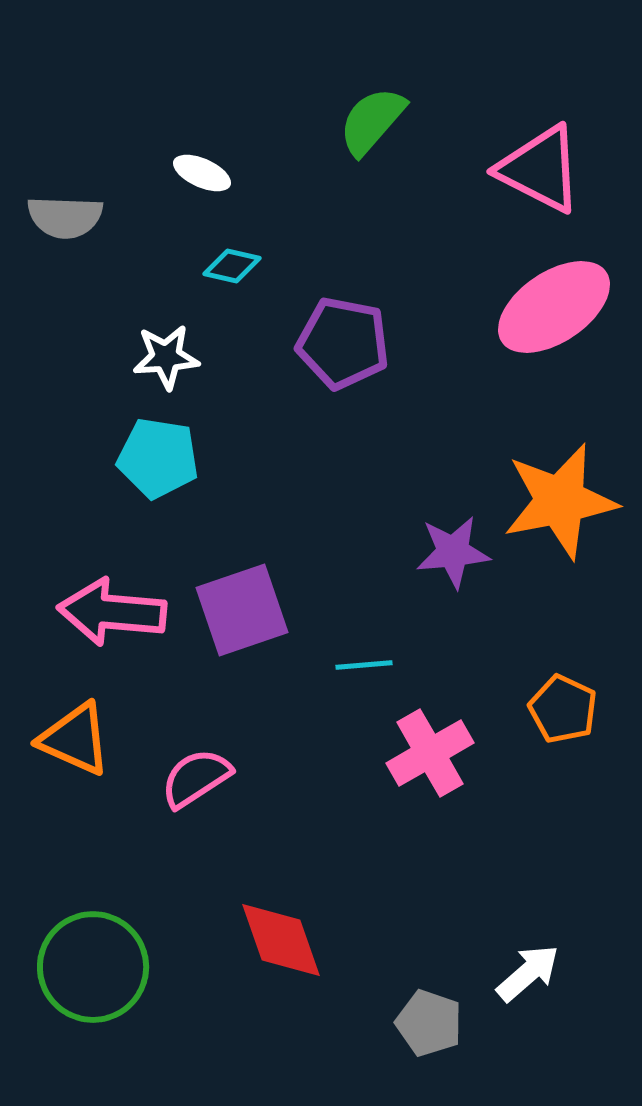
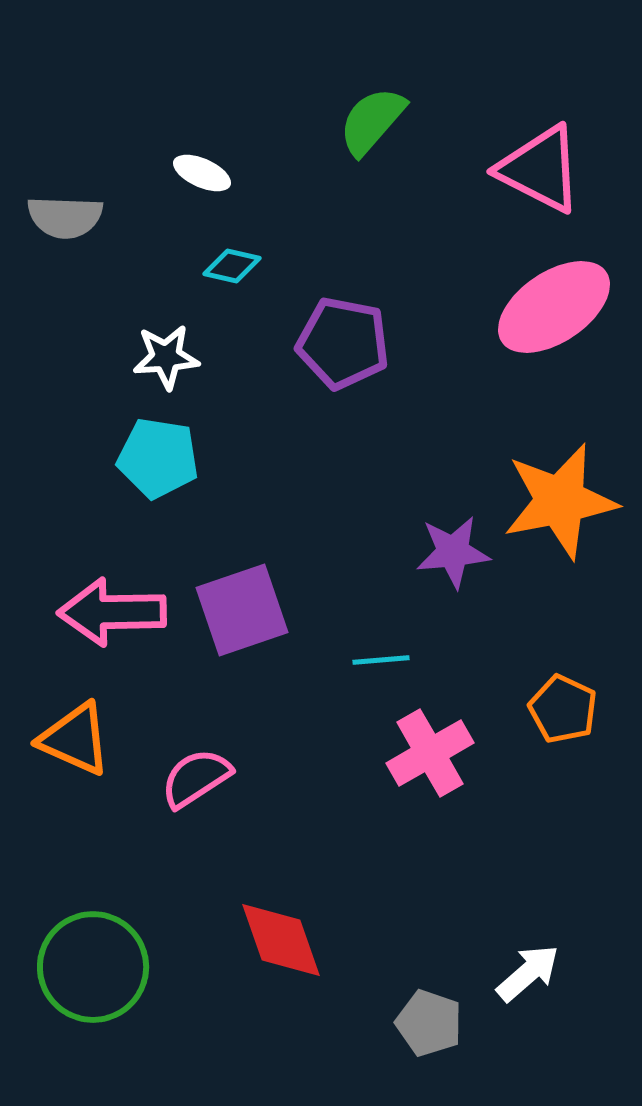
pink arrow: rotated 6 degrees counterclockwise
cyan line: moved 17 px right, 5 px up
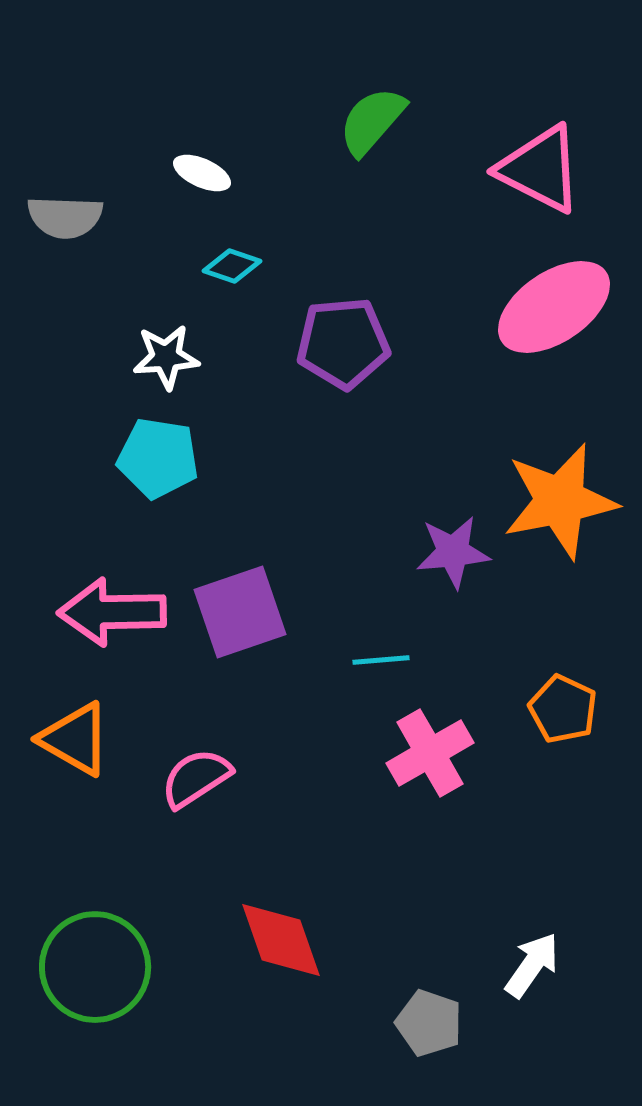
cyan diamond: rotated 6 degrees clockwise
purple pentagon: rotated 16 degrees counterclockwise
purple square: moved 2 px left, 2 px down
orange triangle: rotated 6 degrees clockwise
green circle: moved 2 px right
white arrow: moved 4 px right, 8 px up; rotated 14 degrees counterclockwise
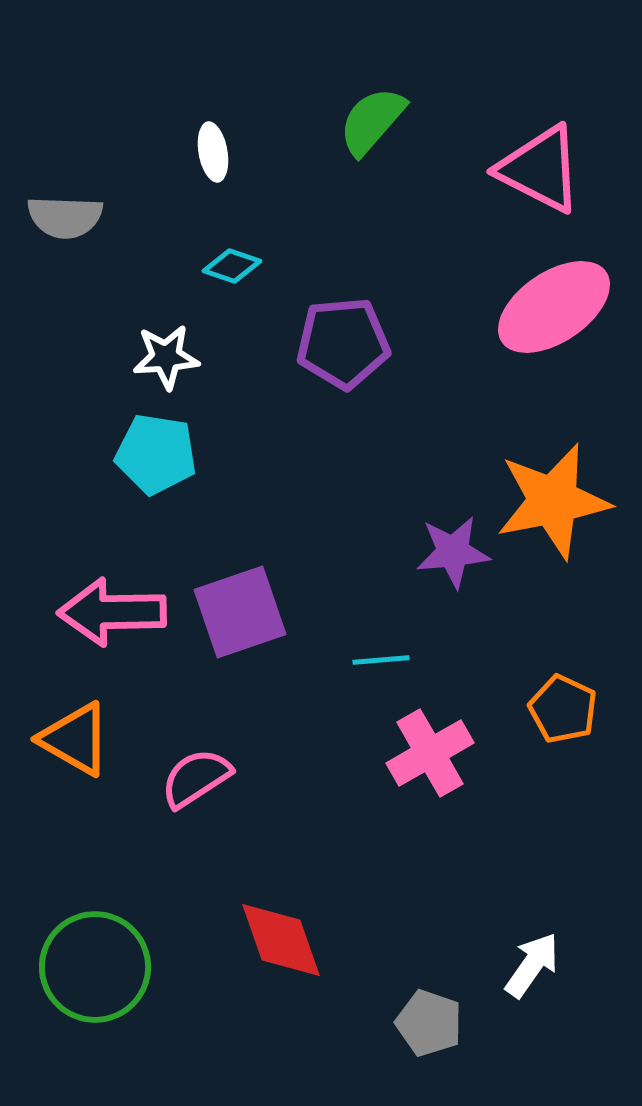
white ellipse: moved 11 px right, 21 px up; rotated 56 degrees clockwise
cyan pentagon: moved 2 px left, 4 px up
orange star: moved 7 px left
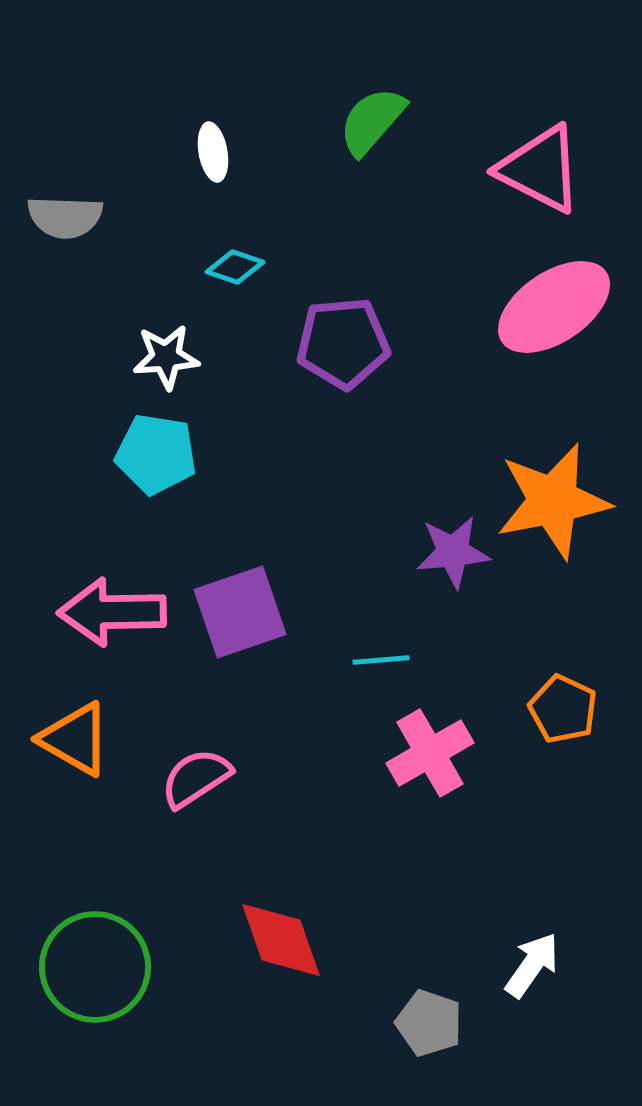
cyan diamond: moved 3 px right, 1 px down
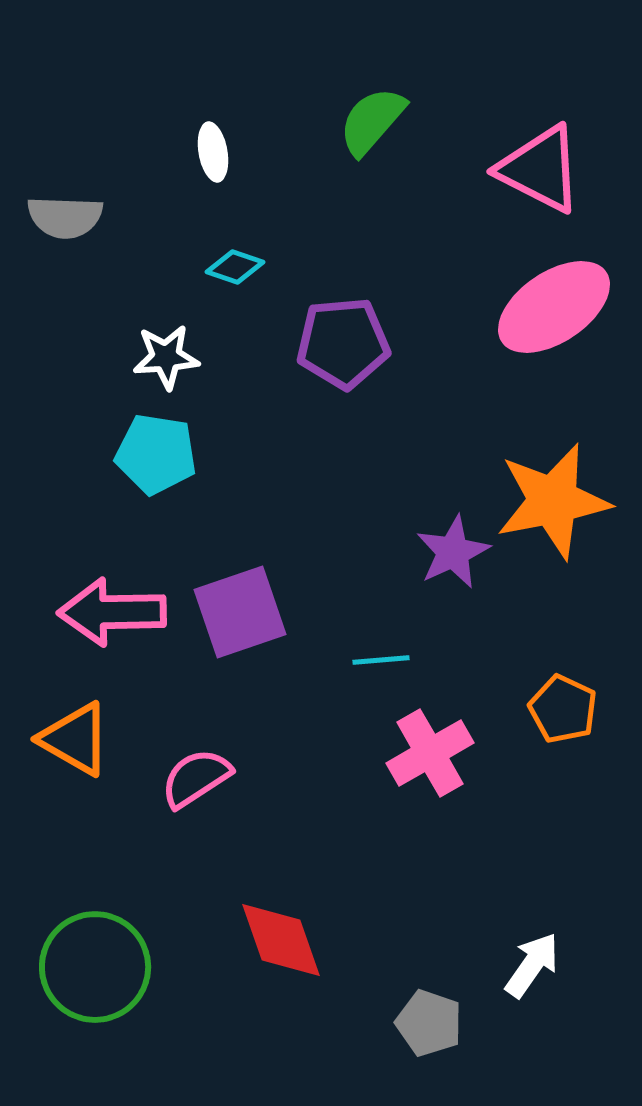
purple star: rotated 20 degrees counterclockwise
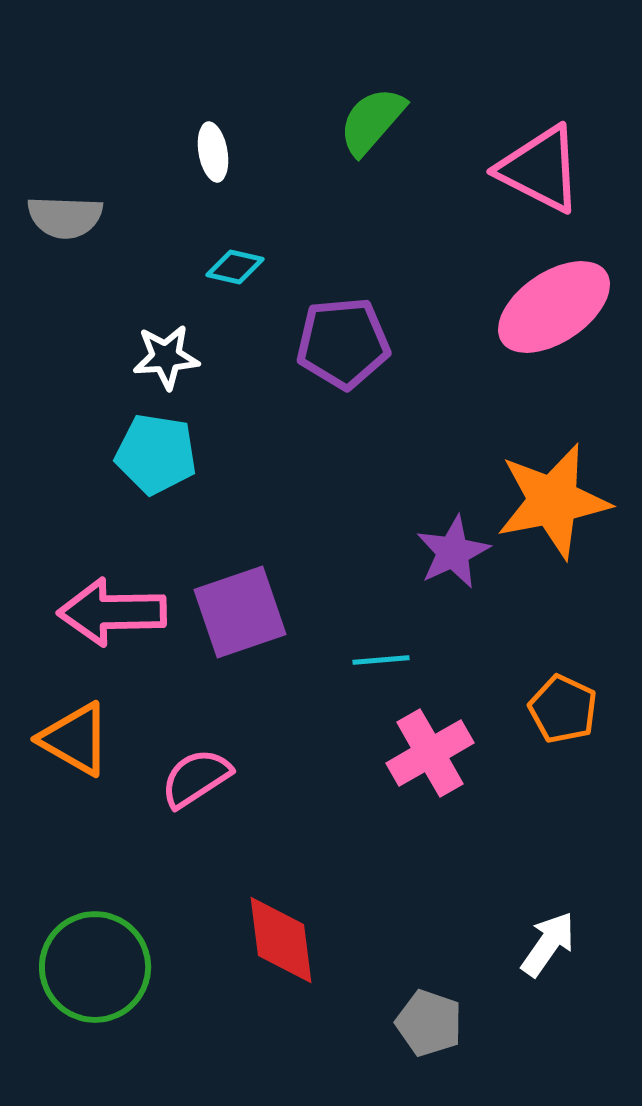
cyan diamond: rotated 6 degrees counterclockwise
red diamond: rotated 12 degrees clockwise
white arrow: moved 16 px right, 21 px up
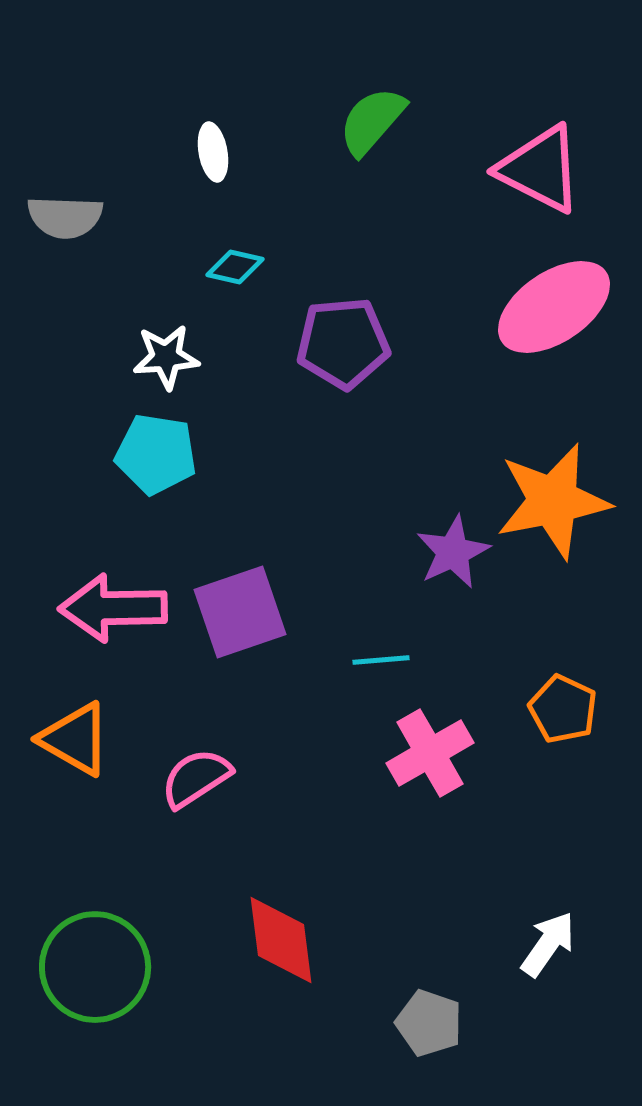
pink arrow: moved 1 px right, 4 px up
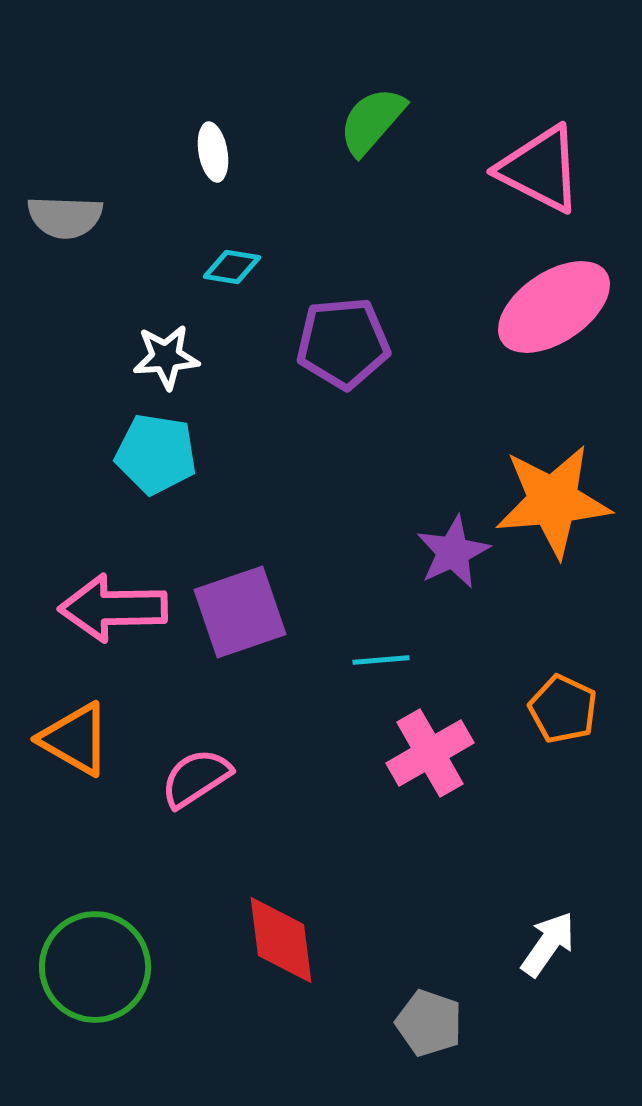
cyan diamond: moved 3 px left; rotated 4 degrees counterclockwise
orange star: rotated 6 degrees clockwise
